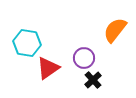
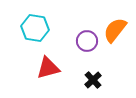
cyan hexagon: moved 8 px right, 15 px up
purple circle: moved 3 px right, 17 px up
red triangle: rotated 20 degrees clockwise
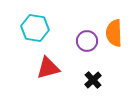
orange semicircle: moved 1 px left, 3 px down; rotated 40 degrees counterclockwise
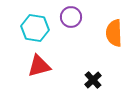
purple circle: moved 16 px left, 24 px up
red triangle: moved 9 px left, 2 px up
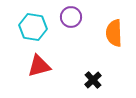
cyan hexagon: moved 2 px left, 1 px up
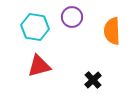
purple circle: moved 1 px right
cyan hexagon: moved 2 px right
orange semicircle: moved 2 px left, 2 px up
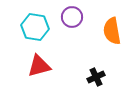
orange semicircle: rotated 8 degrees counterclockwise
black cross: moved 3 px right, 3 px up; rotated 18 degrees clockwise
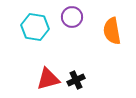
red triangle: moved 9 px right, 13 px down
black cross: moved 20 px left, 3 px down
